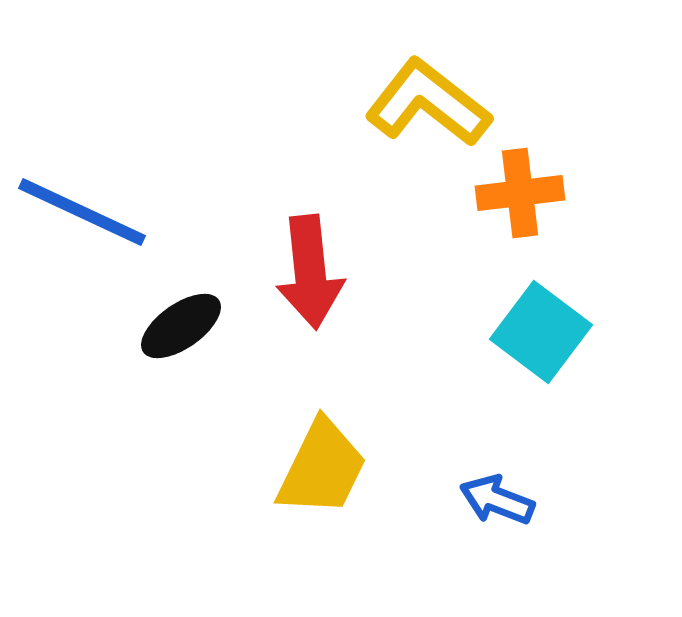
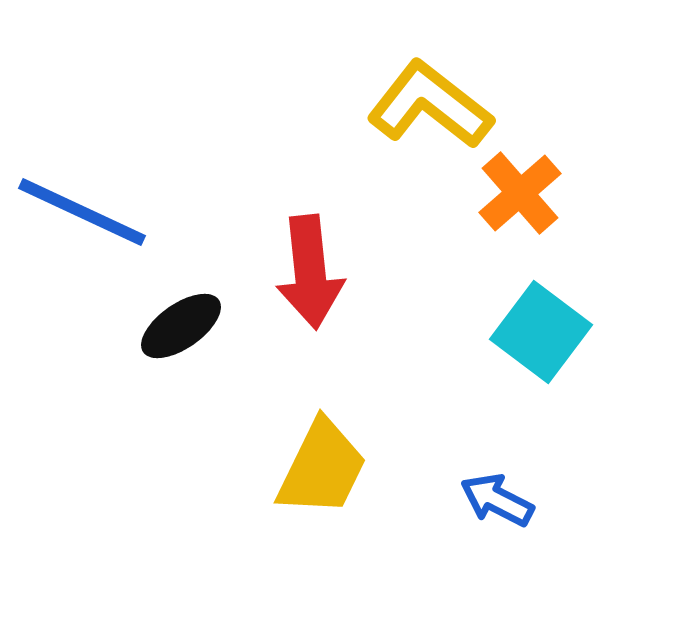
yellow L-shape: moved 2 px right, 2 px down
orange cross: rotated 34 degrees counterclockwise
blue arrow: rotated 6 degrees clockwise
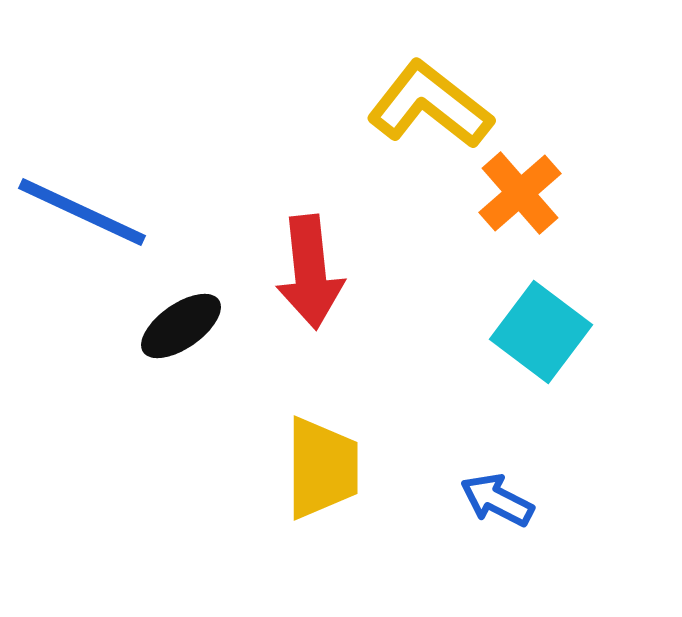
yellow trapezoid: rotated 26 degrees counterclockwise
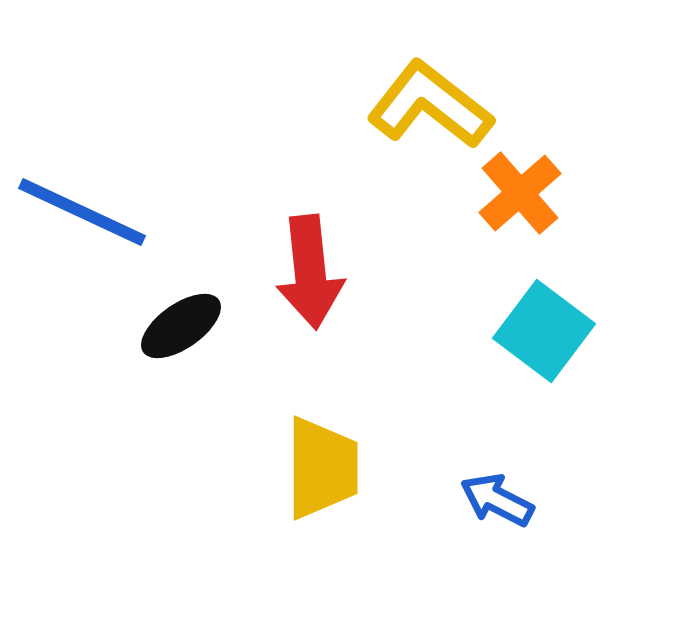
cyan square: moved 3 px right, 1 px up
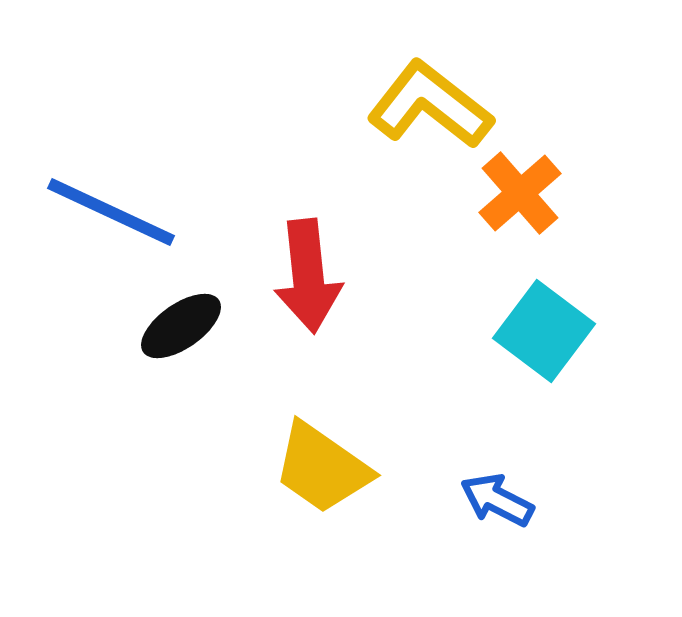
blue line: moved 29 px right
red arrow: moved 2 px left, 4 px down
yellow trapezoid: rotated 125 degrees clockwise
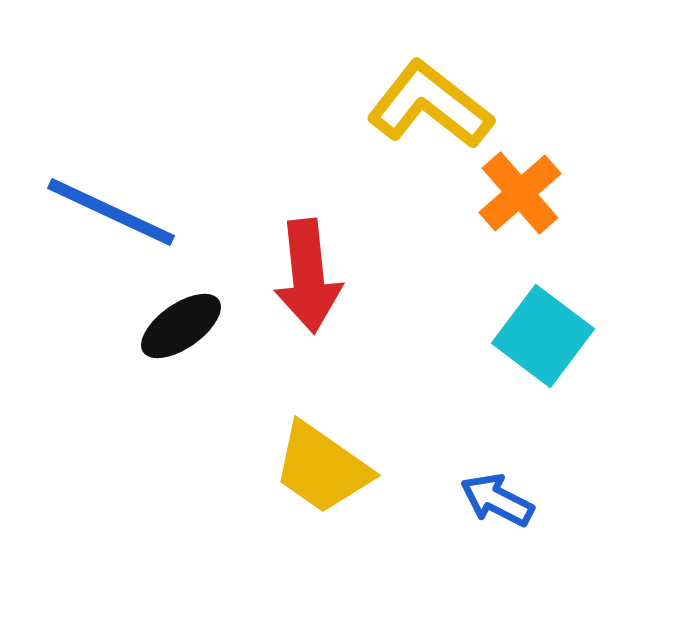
cyan square: moved 1 px left, 5 px down
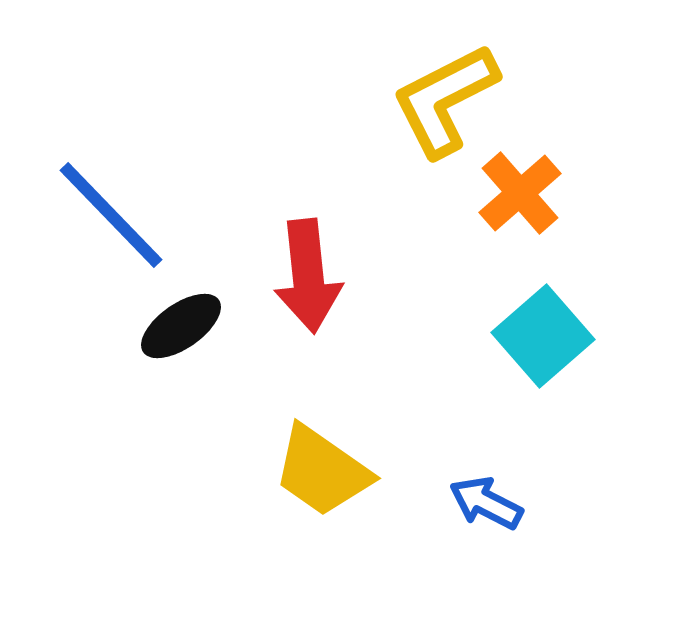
yellow L-shape: moved 15 px right, 5 px up; rotated 65 degrees counterclockwise
blue line: moved 3 px down; rotated 21 degrees clockwise
cyan square: rotated 12 degrees clockwise
yellow trapezoid: moved 3 px down
blue arrow: moved 11 px left, 3 px down
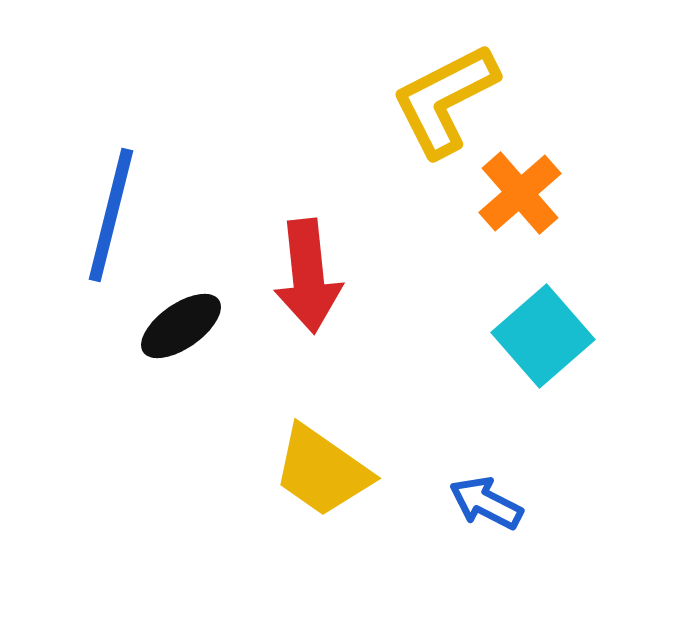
blue line: rotated 58 degrees clockwise
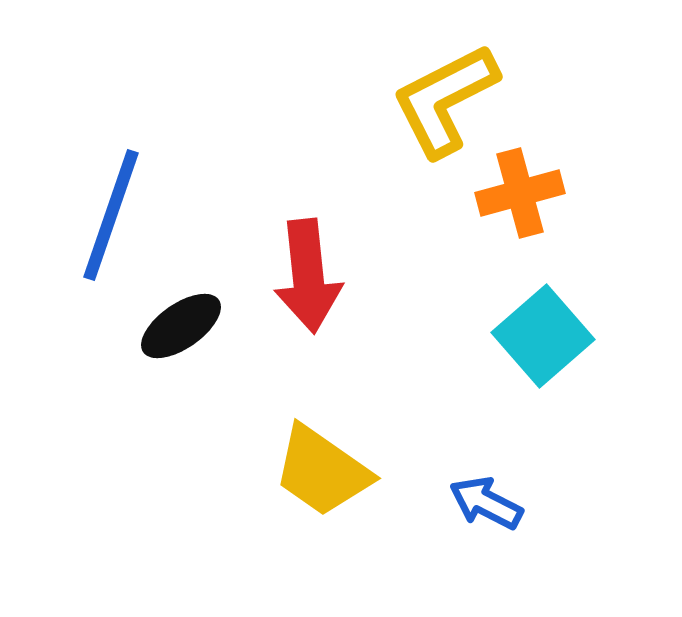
orange cross: rotated 26 degrees clockwise
blue line: rotated 5 degrees clockwise
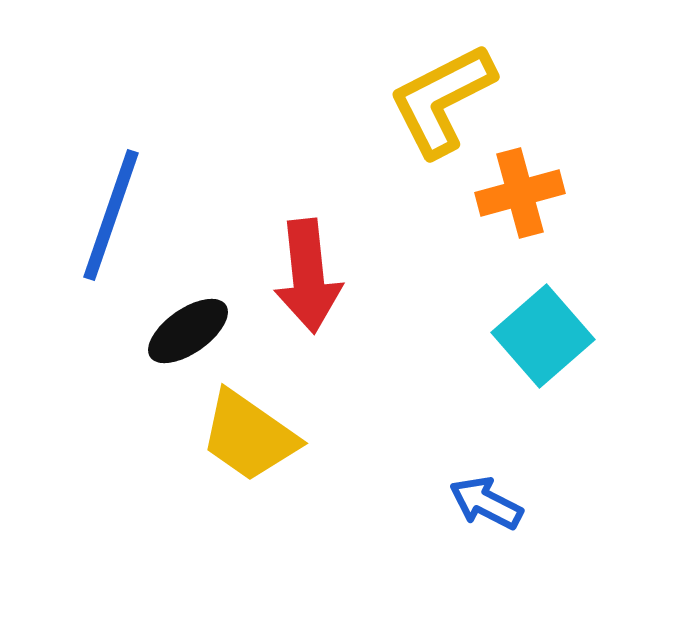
yellow L-shape: moved 3 px left
black ellipse: moved 7 px right, 5 px down
yellow trapezoid: moved 73 px left, 35 px up
